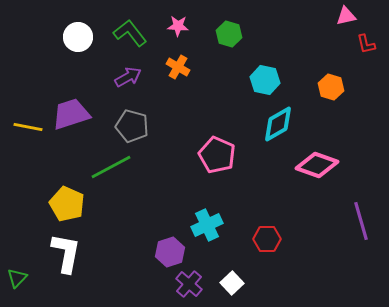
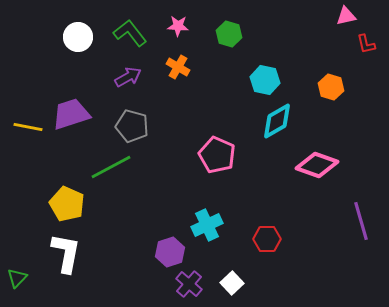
cyan diamond: moved 1 px left, 3 px up
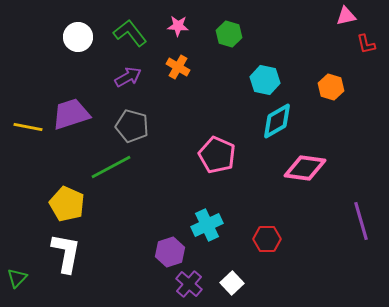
pink diamond: moved 12 px left, 3 px down; rotated 12 degrees counterclockwise
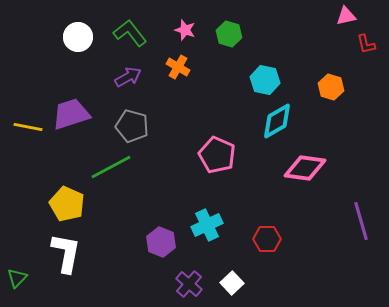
pink star: moved 7 px right, 4 px down; rotated 15 degrees clockwise
purple hexagon: moved 9 px left, 10 px up; rotated 20 degrees counterclockwise
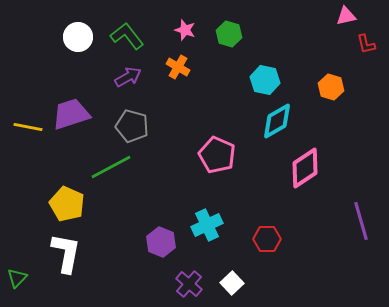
green L-shape: moved 3 px left, 3 px down
pink diamond: rotated 42 degrees counterclockwise
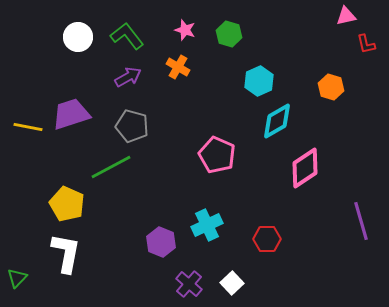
cyan hexagon: moved 6 px left, 1 px down; rotated 24 degrees clockwise
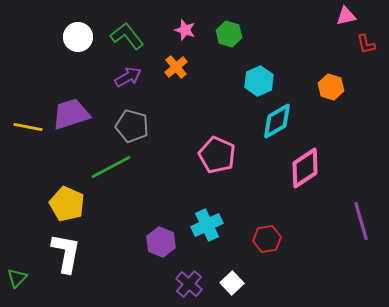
orange cross: moved 2 px left; rotated 20 degrees clockwise
red hexagon: rotated 8 degrees counterclockwise
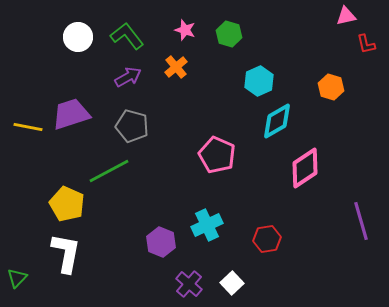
green line: moved 2 px left, 4 px down
